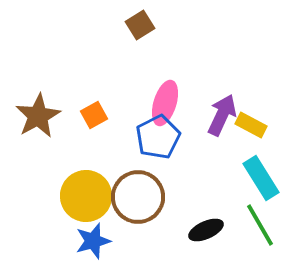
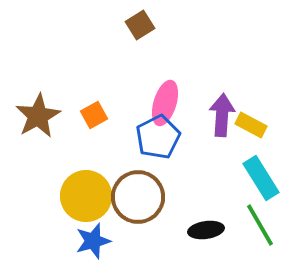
purple arrow: rotated 21 degrees counterclockwise
black ellipse: rotated 16 degrees clockwise
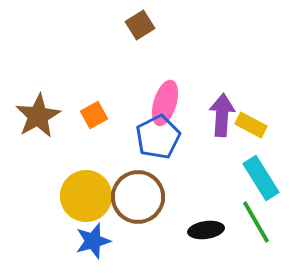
green line: moved 4 px left, 3 px up
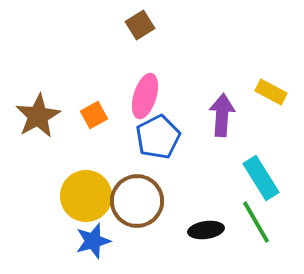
pink ellipse: moved 20 px left, 7 px up
yellow rectangle: moved 20 px right, 33 px up
brown circle: moved 1 px left, 4 px down
